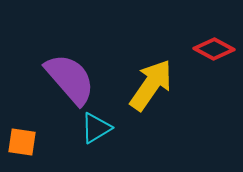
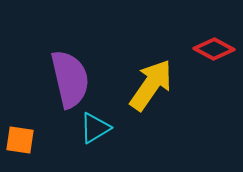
purple semicircle: rotated 28 degrees clockwise
cyan triangle: moved 1 px left
orange square: moved 2 px left, 2 px up
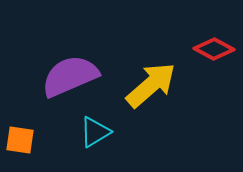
purple semicircle: moved 3 px up; rotated 100 degrees counterclockwise
yellow arrow: rotated 14 degrees clockwise
cyan triangle: moved 4 px down
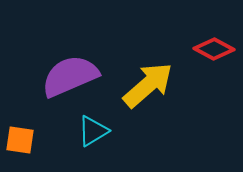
yellow arrow: moved 3 px left
cyan triangle: moved 2 px left, 1 px up
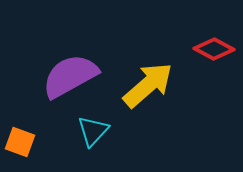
purple semicircle: rotated 6 degrees counterclockwise
cyan triangle: rotated 16 degrees counterclockwise
orange square: moved 2 px down; rotated 12 degrees clockwise
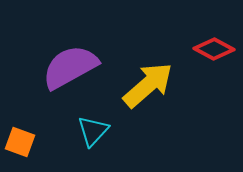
purple semicircle: moved 9 px up
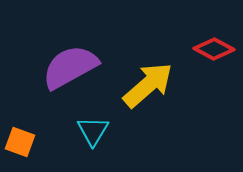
cyan triangle: rotated 12 degrees counterclockwise
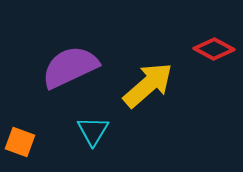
purple semicircle: rotated 4 degrees clockwise
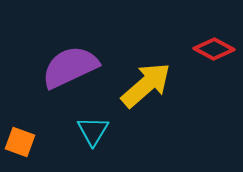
yellow arrow: moved 2 px left
